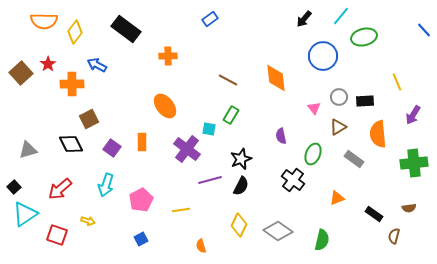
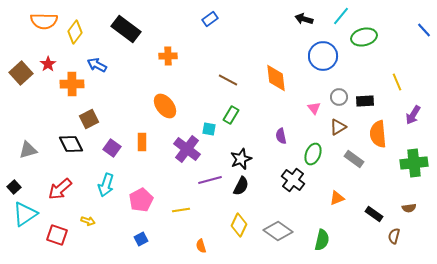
black arrow at (304, 19): rotated 66 degrees clockwise
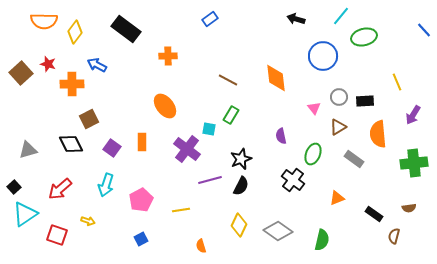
black arrow at (304, 19): moved 8 px left
red star at (48, 64): rotated 21 degrees counterclockwise
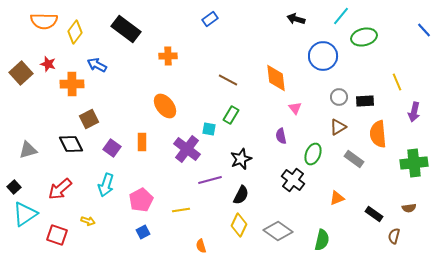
pink triangle at (314, 108): moved 19 px left
purple arrow at (413, 115): moved 1 px right, 3 px up; rotated 18 degrees counterclockwise
black semicircle at (241, 186): moved 9 px down
blue square at (141, 239): moved 2 px right, 7 px up
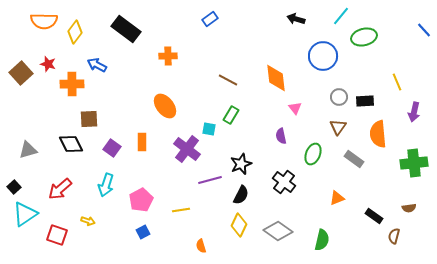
brown square at (89, 119): rotated 24 degrees clockwise
brown triangle at (338, 127): rotated 24 degrees counterclockwise
black star at (241, 159): moved 5 px down
black cross at (293, 180): moved 9 px left, 2 px down
black rectangle at (374, 214): moved 2 px down
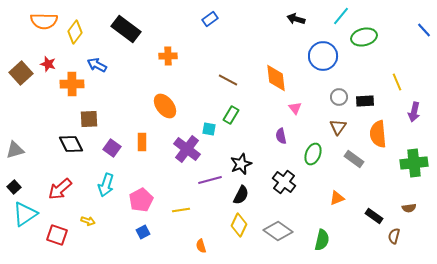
gray triangle at (28, 150): moved 13 px left
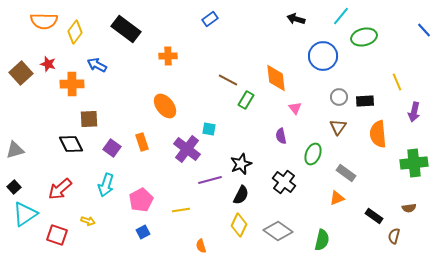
green rectangle at (231, 115): moved 15 px right, 15 px up
orange rectangle at (142, 142): rotated 18 degrees counterclockwise
gray rectangle at (354, 159): moved 8 px left, 14 px down
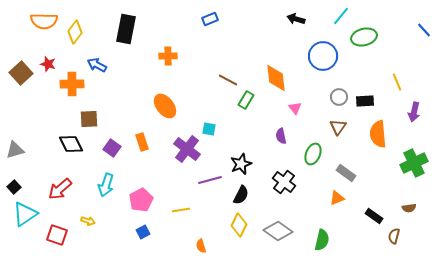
blue rectangle at (210, 19): rotated 14 degrees clockwise
black rectangle at (126, 29): rotated 64 degrees clockwise
green cross at (414, 163): rotated 20 degrees counterclockwise
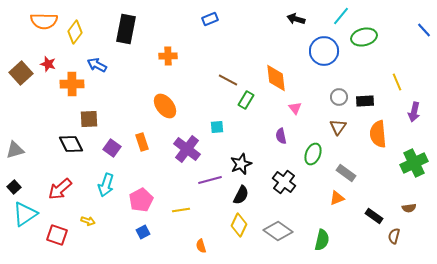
blue circle at (323, 56): moved 1 px right, 5 px up
cyan square at (209, 129): moved 8 px right, 2 px up; rotated 16 degrees counterclockwise
